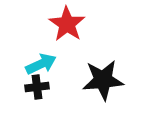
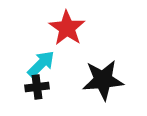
red star: moved 4 px down
cyan arrow: rotated 20 degrees counterclockwise
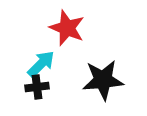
red star: rotated 12 degrees counterclockwise
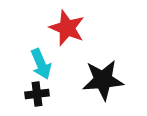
cyan arrow: rotated 112 degrees clockwise
black cross: moved 7 px down
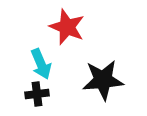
red star: moved 1 px up
